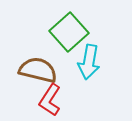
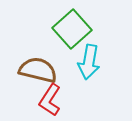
green square: moved 3 px right, 3 px up
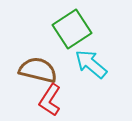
green square: rotated 9 degrees clockwise
cyan arrow: moved 2 px right, 2 px down; rotated 120 degrees clockwise
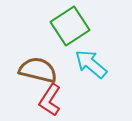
green square: moved 2 px left, 3 px up
